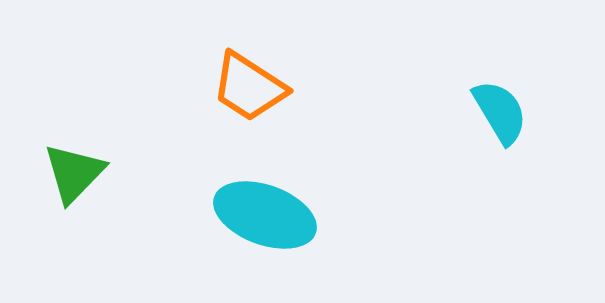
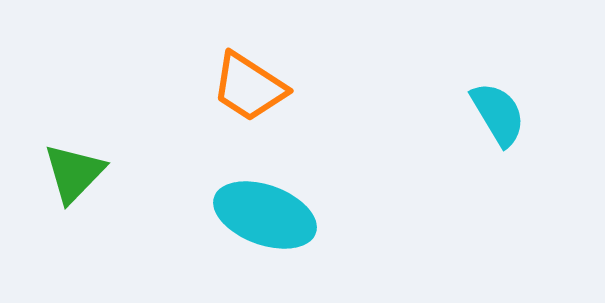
cyan semicircle: moved 2 px left, 2 px down
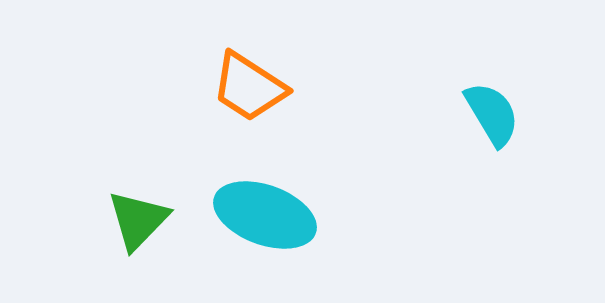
cyan semicircle: moved 6 px left
green triangle: moved 64 px right, 47 px down
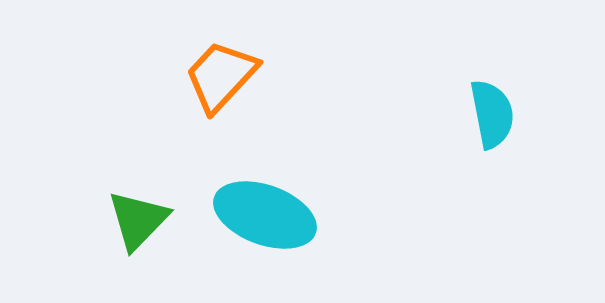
orange trapezoid: moved 28 px left, 11 px up; rotated 100 degrees clockwise
cyan semicircle: rotated 20 degrees clockwise
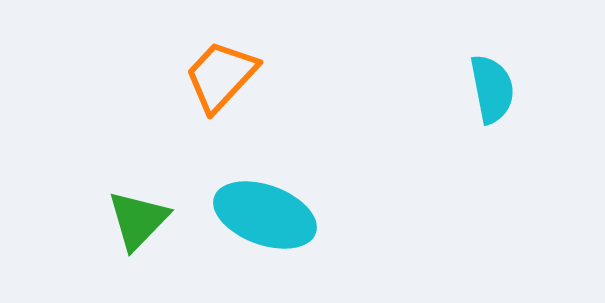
cyan semicircle: moved 25 px up
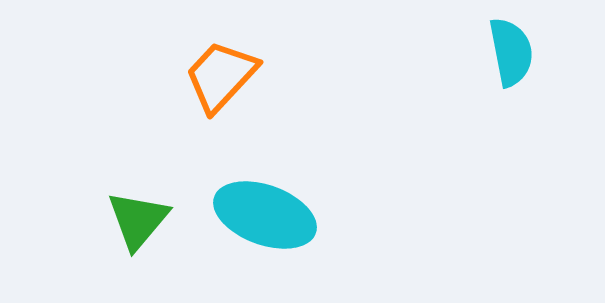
cyan semicircle: moved 19 px right, 37 px up
green triangle: rotated 4 degrees counterclockwise
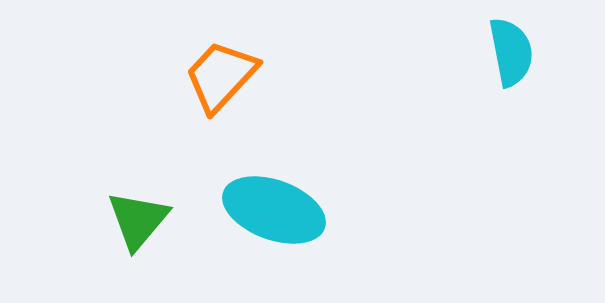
cyan ellipse: moved 9 px right, 5 px up
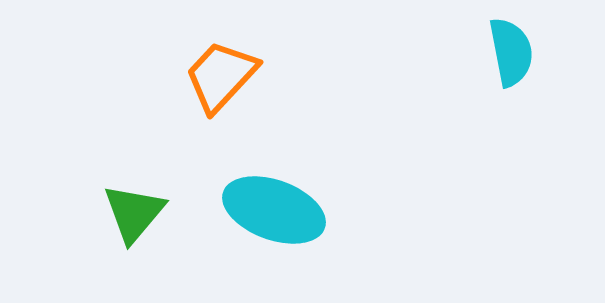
green triangle: moved 4 px left, 7 px up
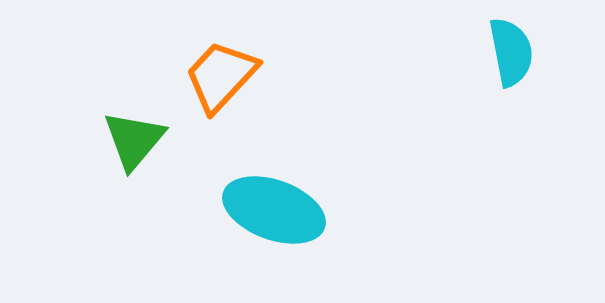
green triangle: moved 73 px up
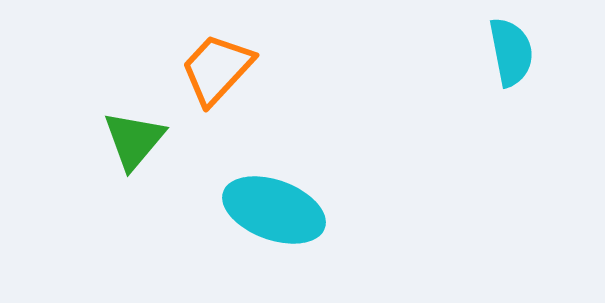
orange trapezoid: moved 4 px left, 7 px up
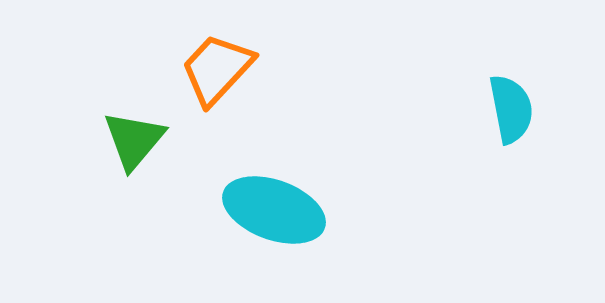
cyan semicircle: moved 57 px down
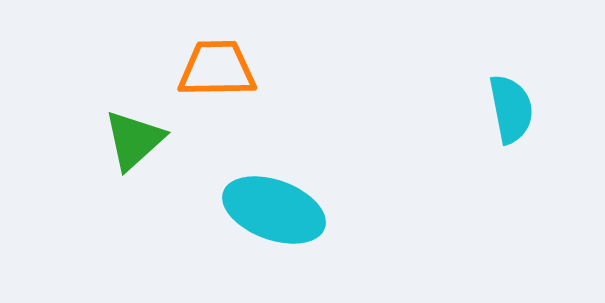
orange trapezoid: rotated 46 degrees clockwise
green triangle: rotated 8 degrees clockwise
